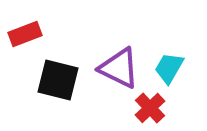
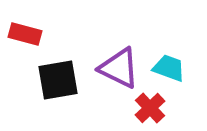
red rectangle: rotated 36 degrees clockwise
cyan trapezoid: rotated 80 degrees clockwise
black square: rotated 24 degrees counterclockwise
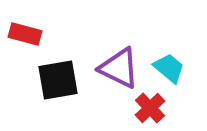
cyan trapezoid: rotated 20 degrees clockwise
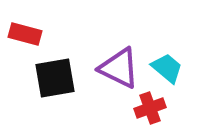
cyan trapezoid: moved 2 px left
black square: moved 3 px left, 2 px up
red cross: rotated 24 degrees clockwise
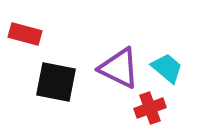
black square: moved 1 px right, 4 px down; rotated 21 degrees clockwise
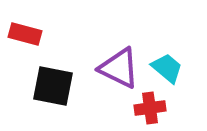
black square: moved 3 px left, 4 px down
red cross: rotated 12 degrees clockwise
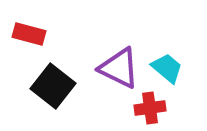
red rectangle: moved 4 px right
black square: rotated 27 degrees clockwise
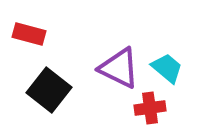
black square: moved 4 px left, 4 px down
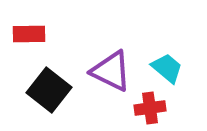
red rectangle: rotated 16 degrees counterclockwise
purple triangle: moved 8 px left, 3 px down
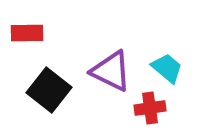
red rectangle: moved 2 px left, 1 px up
